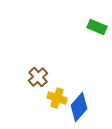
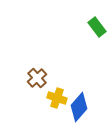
green rectangle: rotated 30 degrees clockwise
brown cross: moved 1 px left, 1 px down
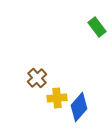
yellow cross: rotated 24 degrees counterclockwise
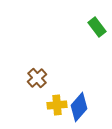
yellow cross: moved 7 px down
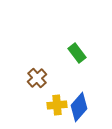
green rectangle: moved 20 px left, 26 px down
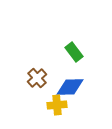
green rectangle: moved 3 px left, 1 px up
blue diamond: moved 9 px left, 20 px up; rotated 48 degrees clockwise
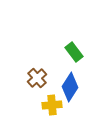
blue diamond: rotated 56 degrees counterclockwise
yellow cross: moved 5 px left
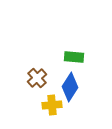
green rectangle: moved 5 px down; rotated 48 degrees counterclockwise
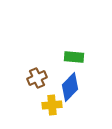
brown cross: rotated 18 degrees clockwise
blue diamond: rotated 12 degrees clockwise
